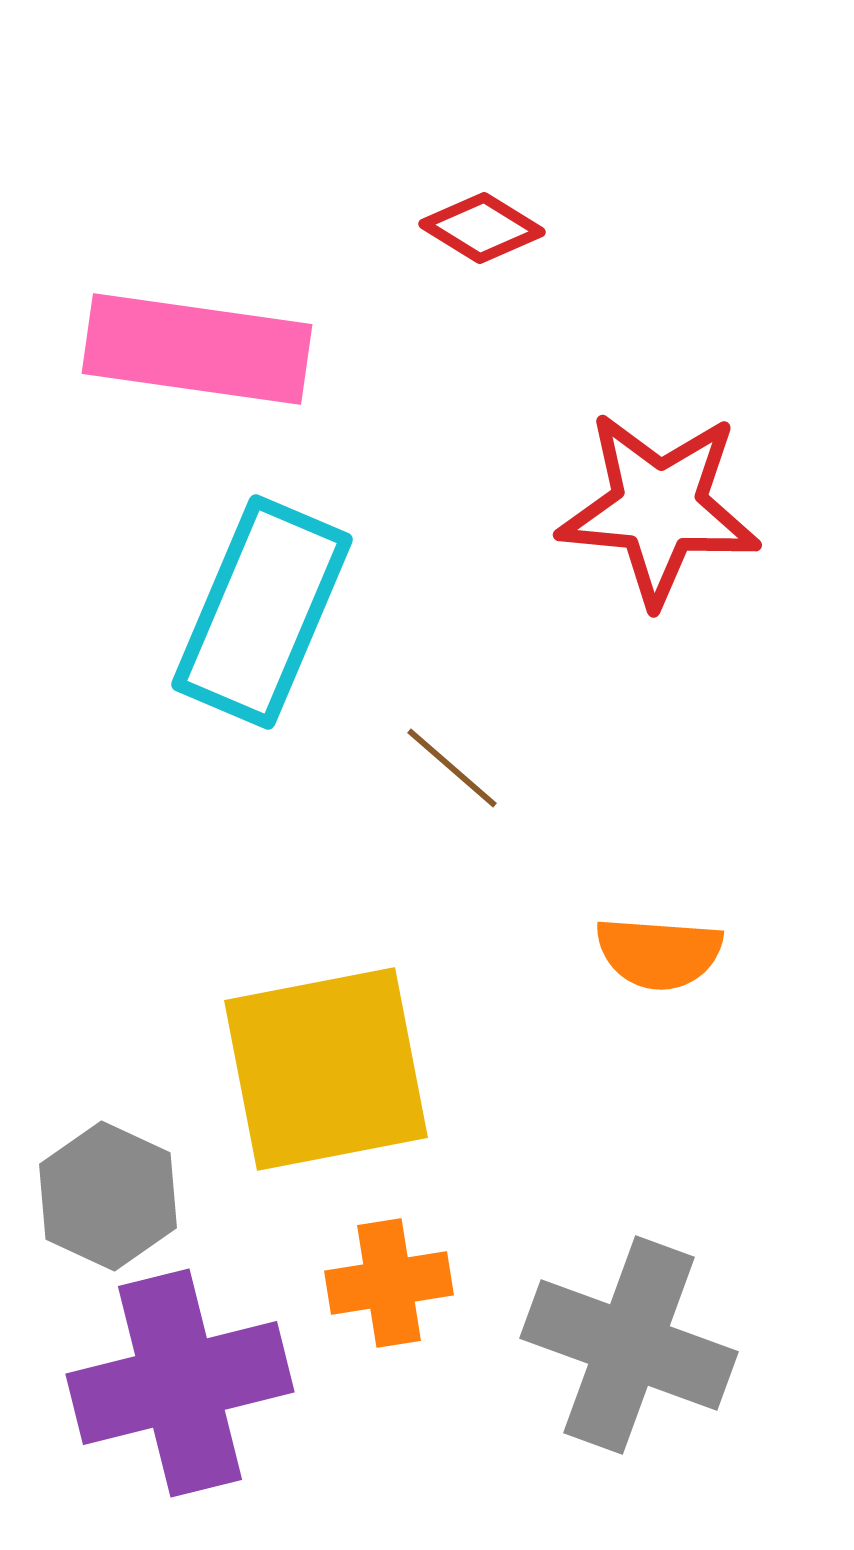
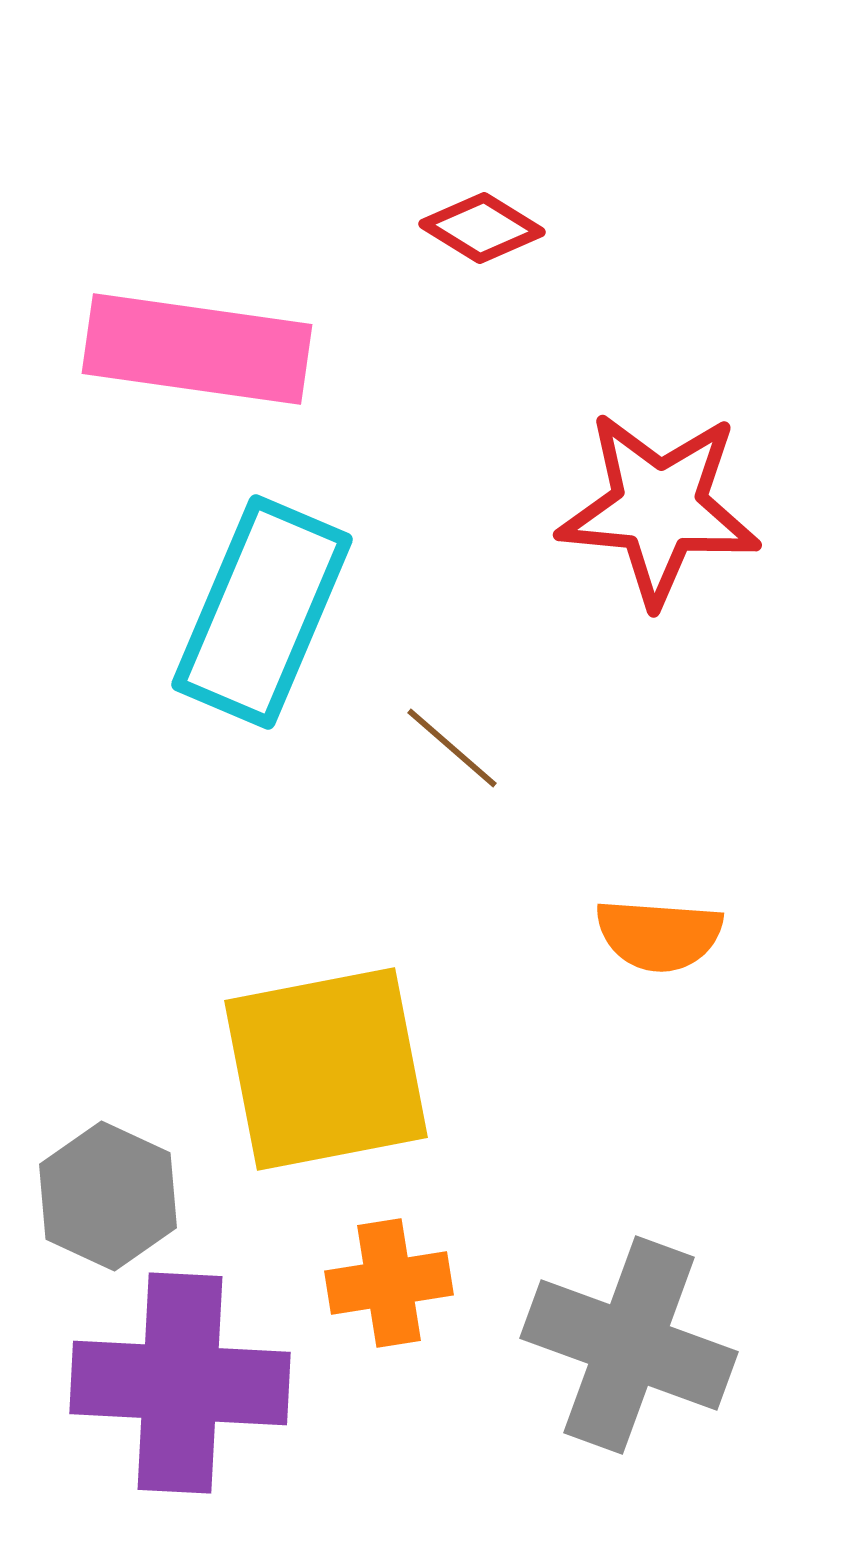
brown line: moved 20 px up
orange semicircle: moved 18 px up
purple cross: rotated 17 degrees clockwise
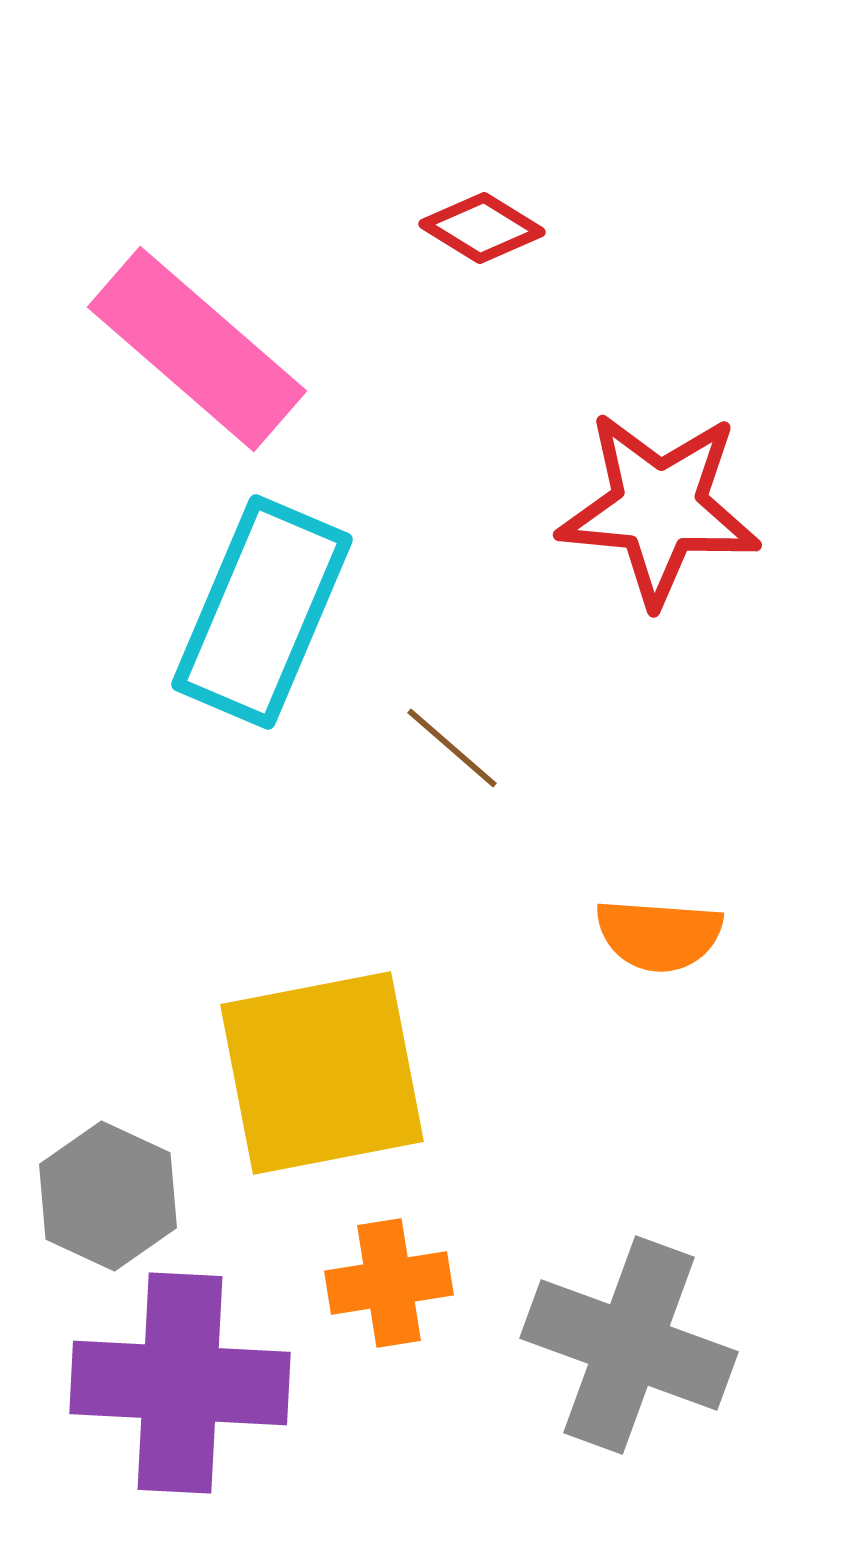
pink rectangle: rotated 33 degrees clockwise
yellow square: moved 4 px left, 4 px down
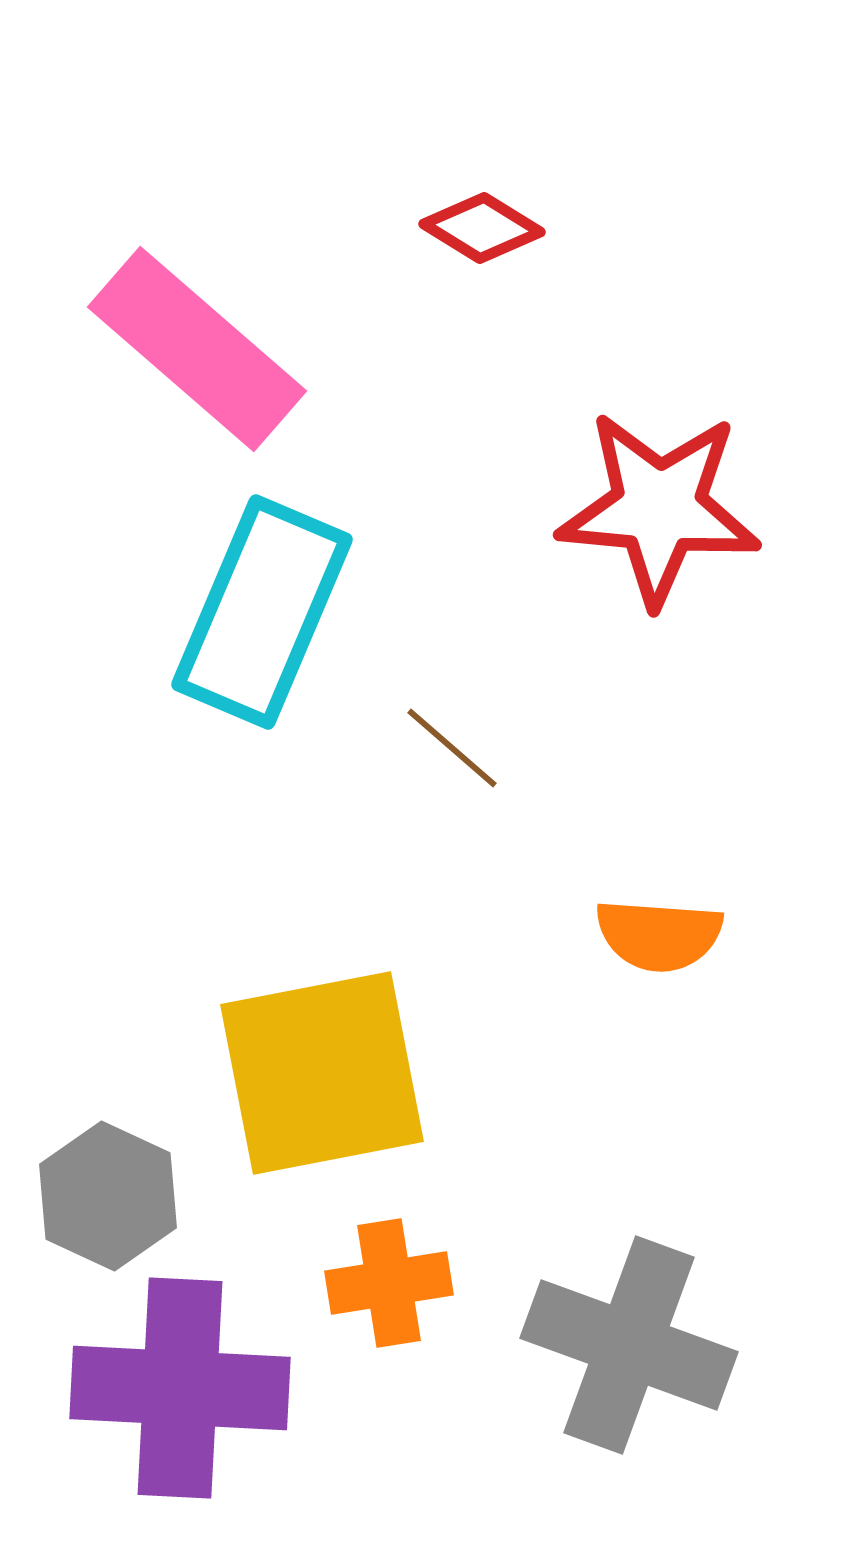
purple cross: moved 5 px down
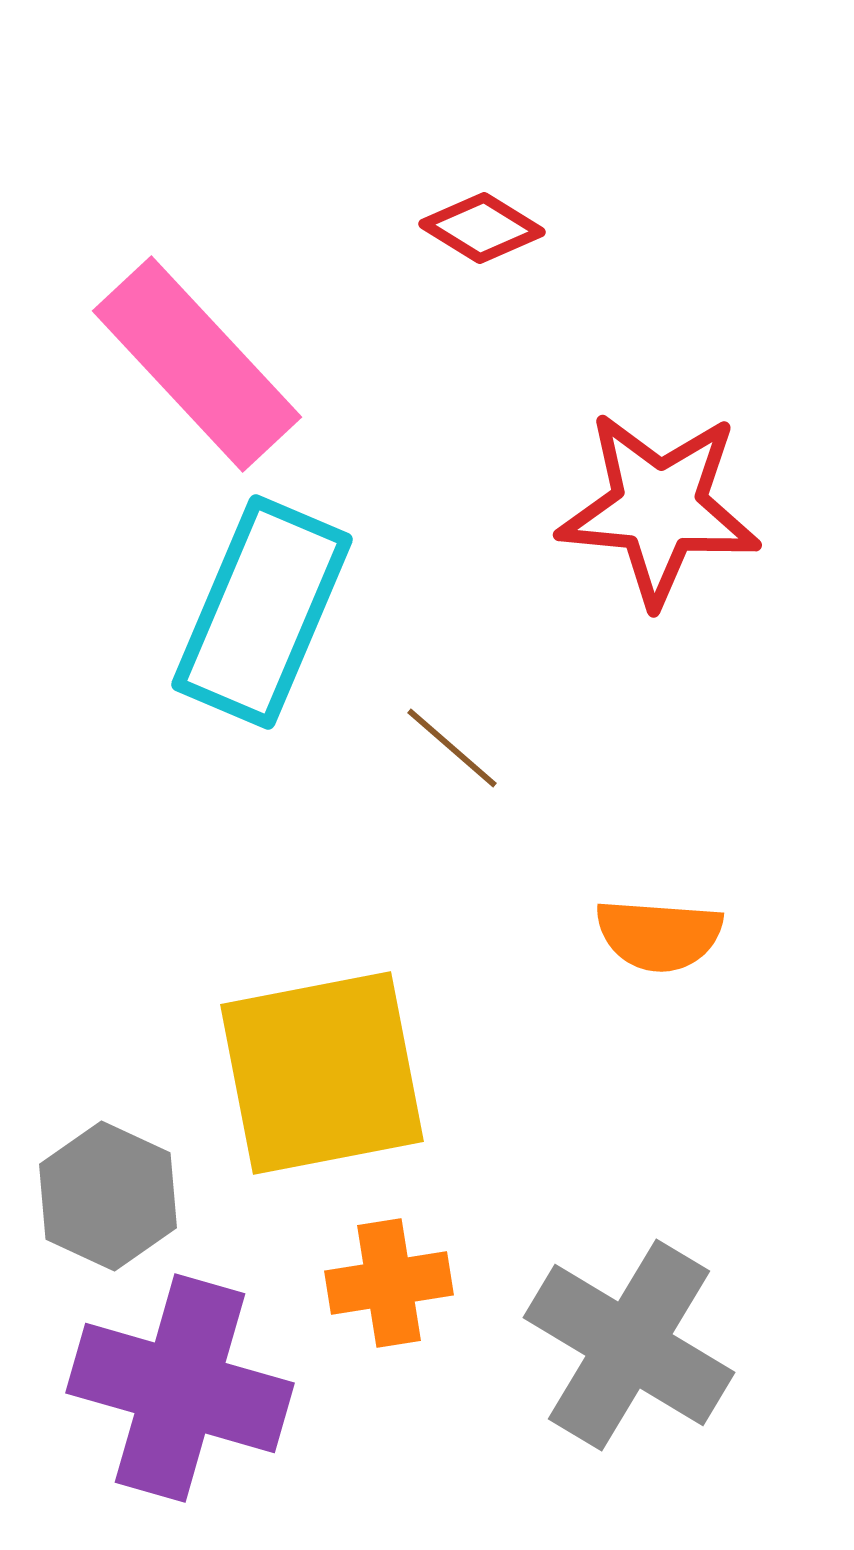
pink rectangle: moved 15 px down; rotated 6 degrees clockwise
gray cross: rotated 11 degrees clockwise
purple cross: rotated 13 degrees clockwise
